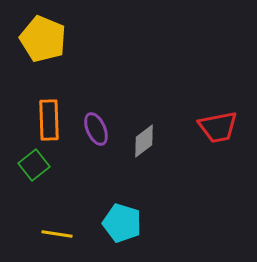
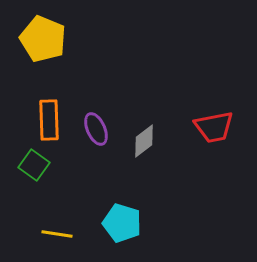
red trapezoid: moved 4 px left
green square: rotated 16 degrees counterclockwise
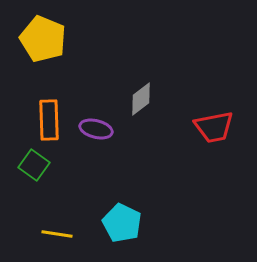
purple ellipse: rotated 52 degrees counterclockwise
gray diamond: moved 3 px left, 42 px up
cyan pentagon: rotated 9 degrees clockwise
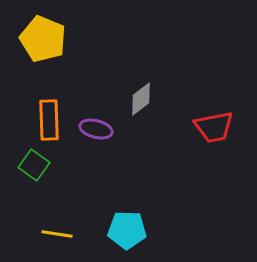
cyan pentagon: moved 5 px right, 7 px down; rotated 24 degrees counterclockwise
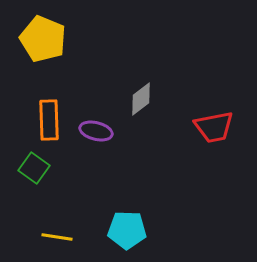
purple ellipse: moved 2 px down
green square: moved 3 px down
yellow line: moved 3 px down
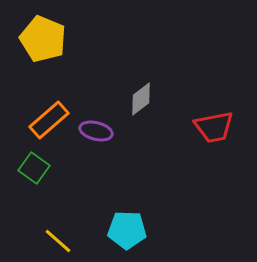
orange rectangle: rotated 51 degrees clockwise
yellow line: moved 1 px right, 4 px down; rotated 32 degrees clockwise
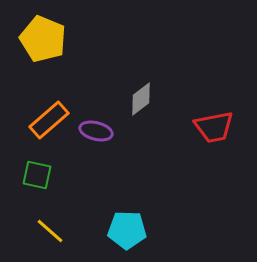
green square: moved 3 px right, 7 px down; rotated 24 degrees counterclockwise
yellow line: moved 8 px left, 10 px up
